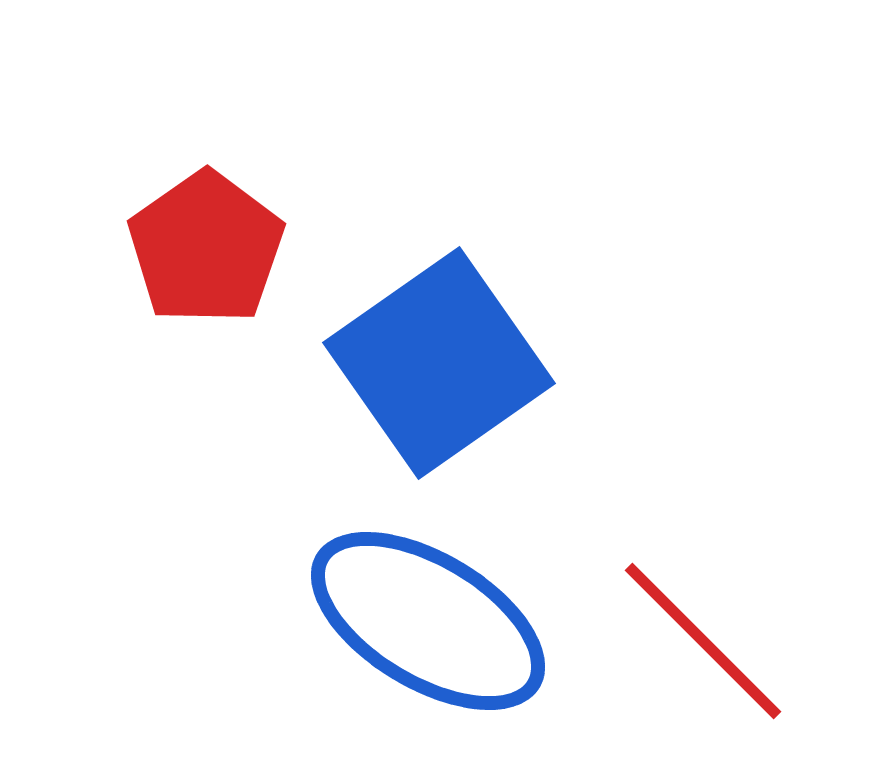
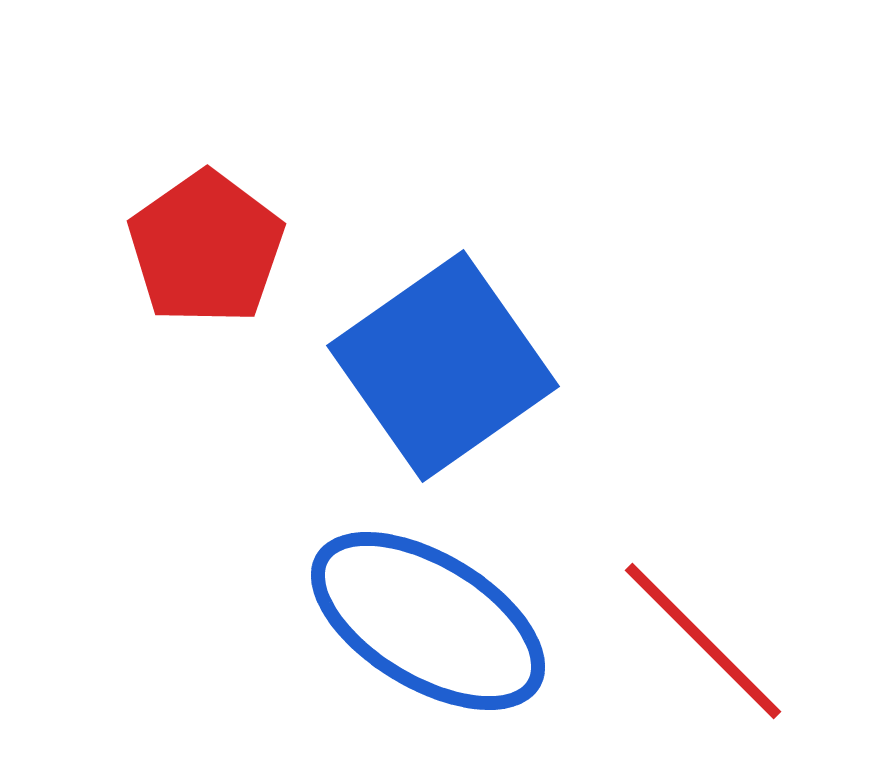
blue square: moved 4 px right, 3 px down
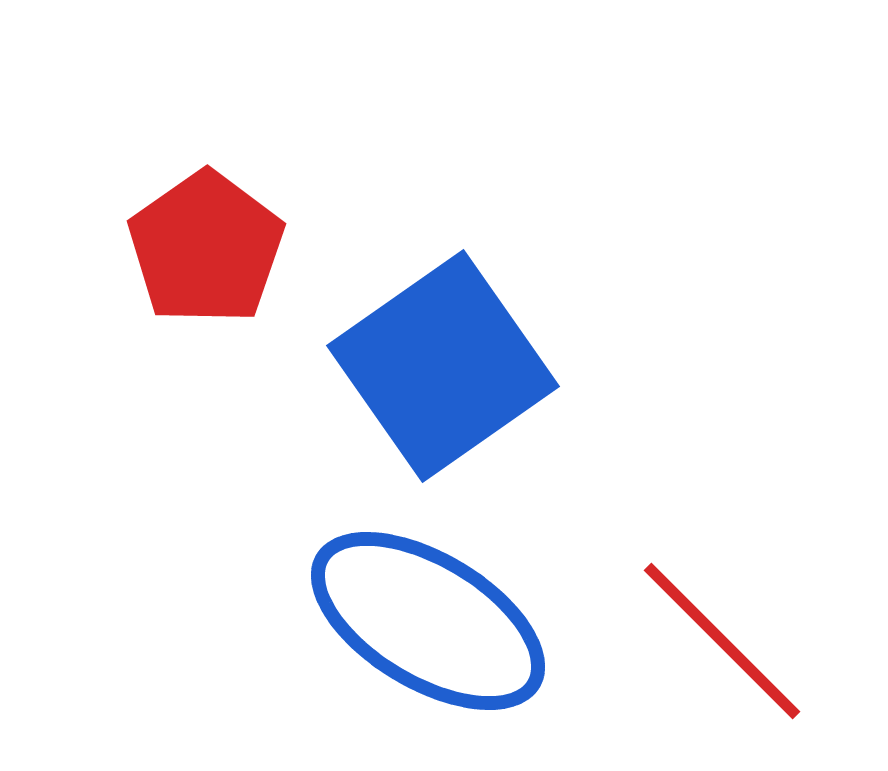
red line: moved 19 px right
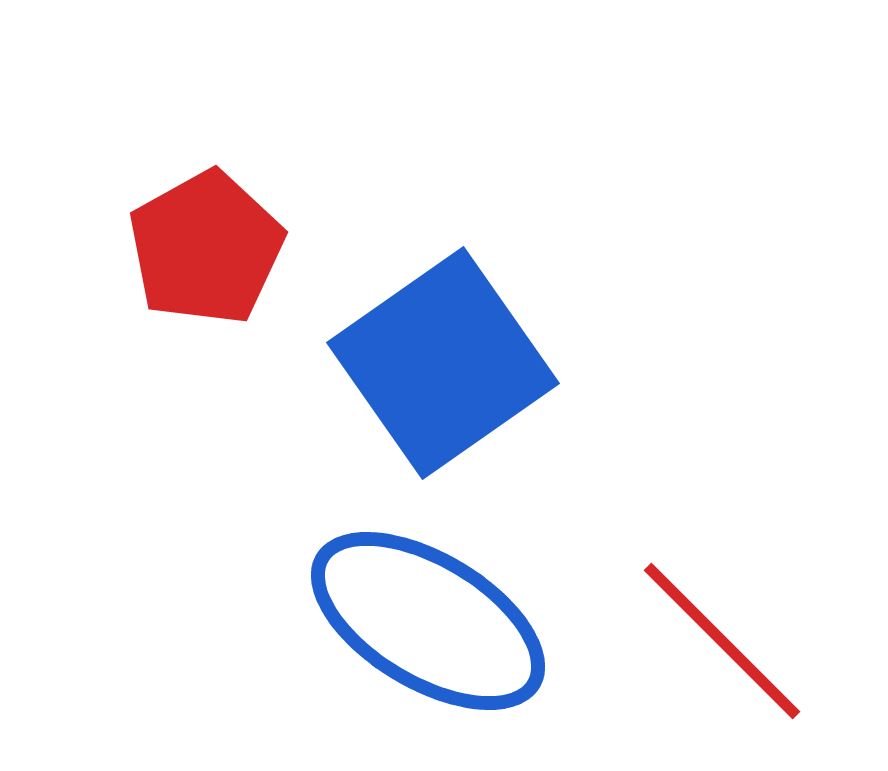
red pentagon: rotated 6 degrees clockwise
blue square: moved 3 px up
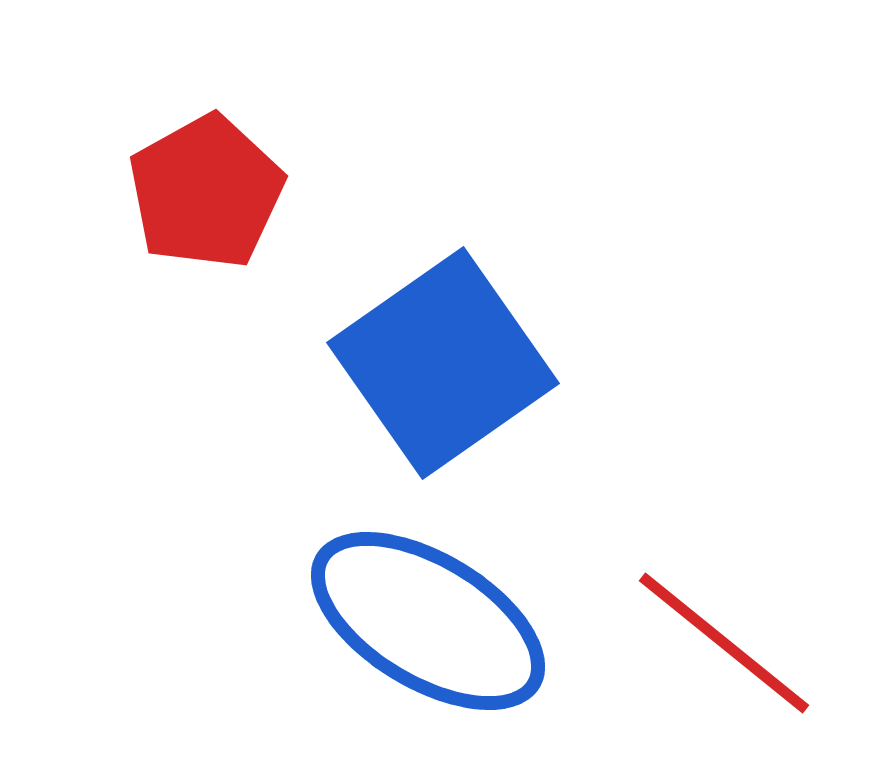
red pentagon: moved 56 px up
red line: moved 2 px right, 2 px down; rotated 6 degrees counterclockwise
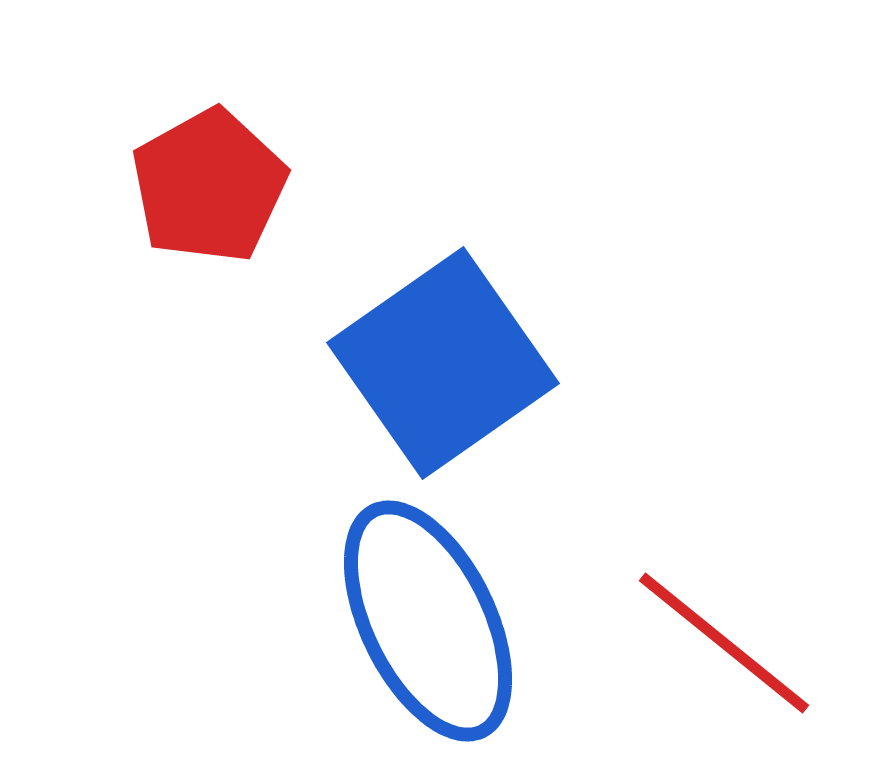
red pentagon: moved 3 px right, 6 px up
blue ellipse: rotated 33 degrees clockwise
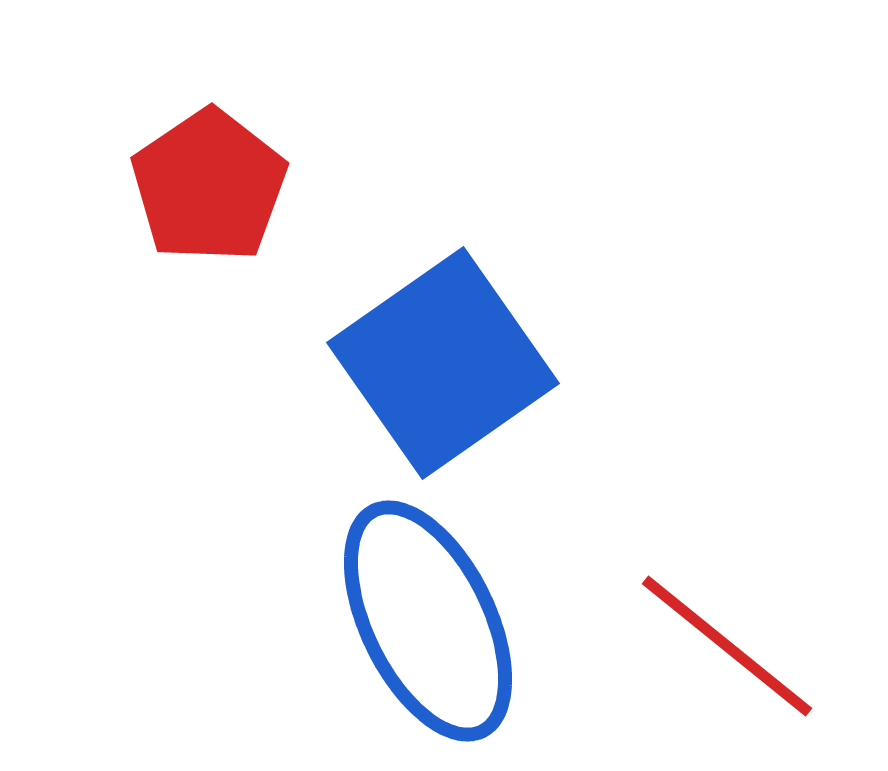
red pentagon: rotated 5 degrees counterclockwise
red line: moved 3 px right, 3 px down
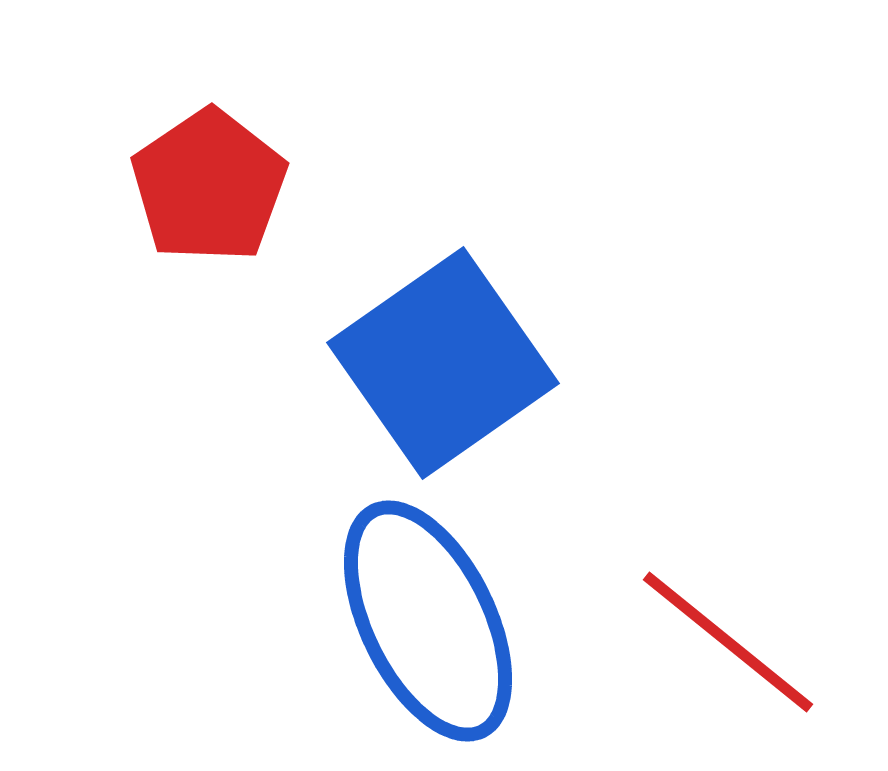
red line: moved 1 px right, 4 px up
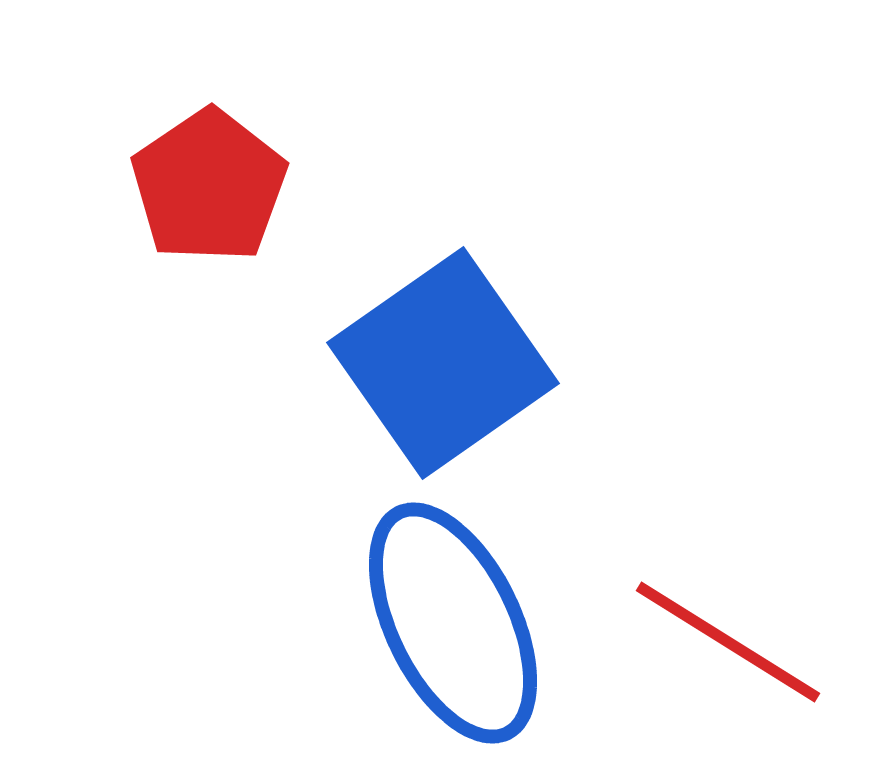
blue ellipse: moved 25 px right, 2 px down
red line: rotated 7 degrees counterclockwise
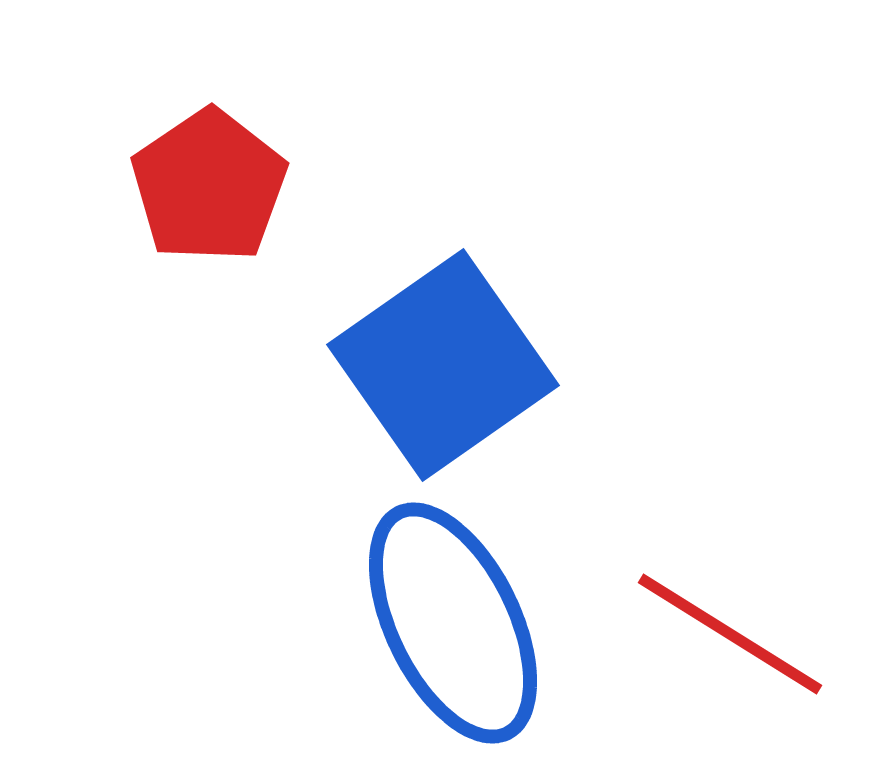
blue square: moved 2 px down
red line: moved 2 px right, 8 px up
